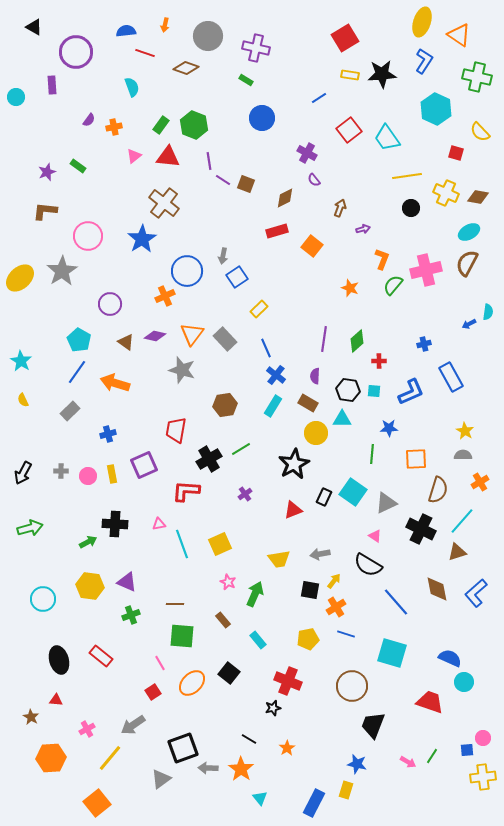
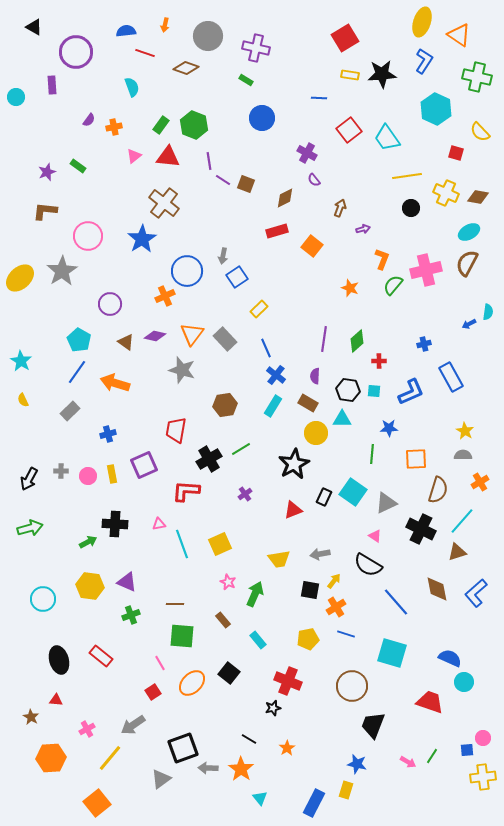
blue line at (319, 98): rotated 35 degrees clockwise
black arrow at (23, 473): moved 6 px right, 6 px down
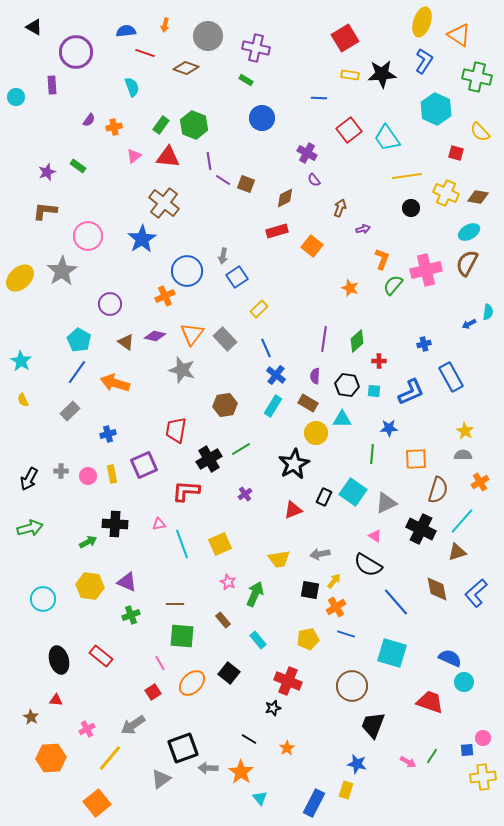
black hexagon at (348, 390): moved 1 px left, 5 px up
orange star at (241, 769): moved 3 px down
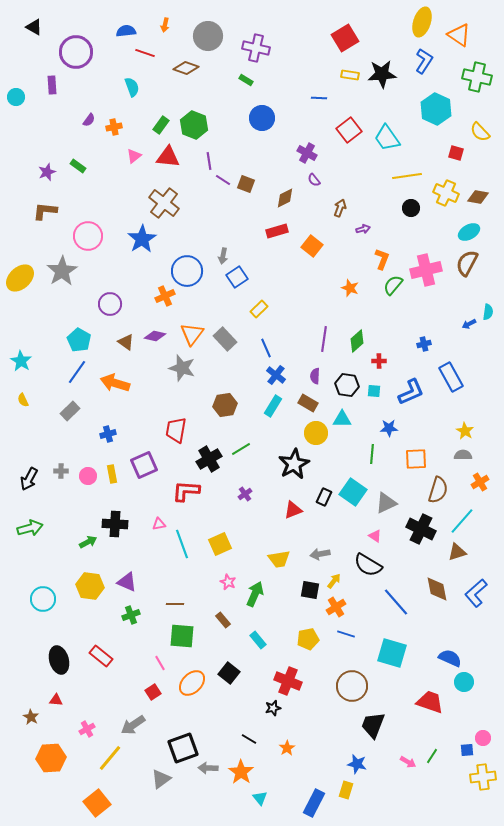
gray star at (182, 370): moved 2 px up
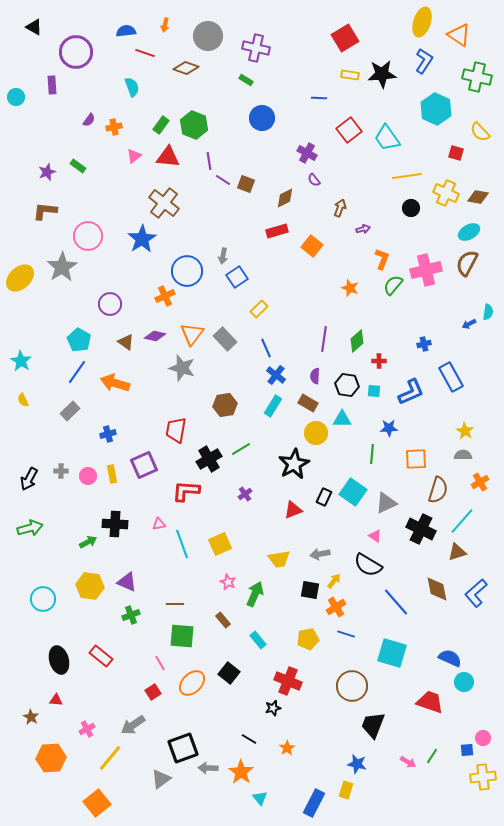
gray star at (62, 271): moved 4 px up
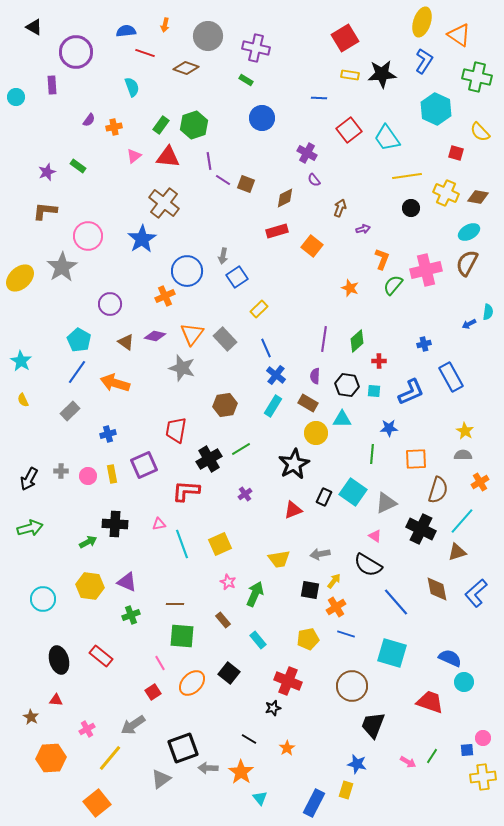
green hexagon at (194, 125): rotated 20 degrees clockwise
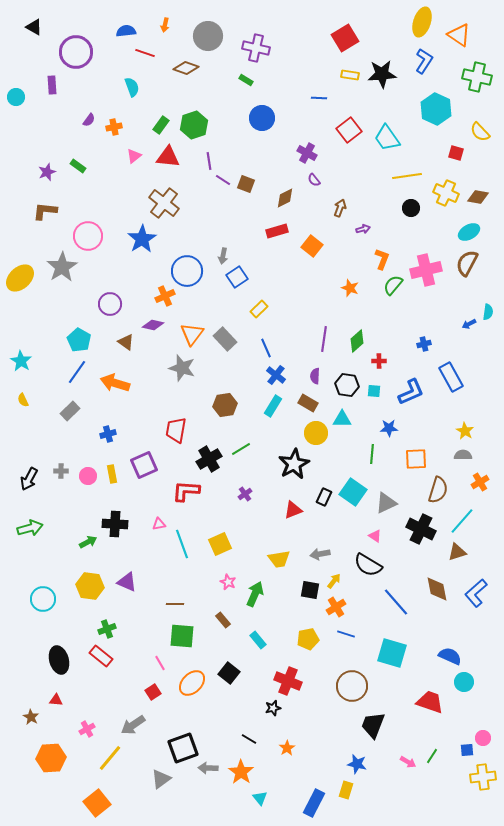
purple diamond at (155, 336): moved 2 px left, 11 px up
green cross at (131, 615): moved 24 px left, 14 px down
blue semicircle at (450, 658): moved 2 px up
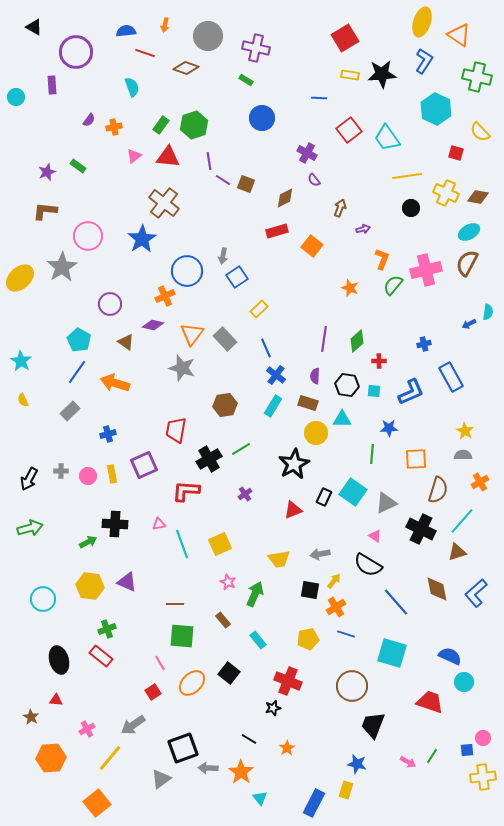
brown rectangle at (308, 403): rotated 12 degrees counterclockwise
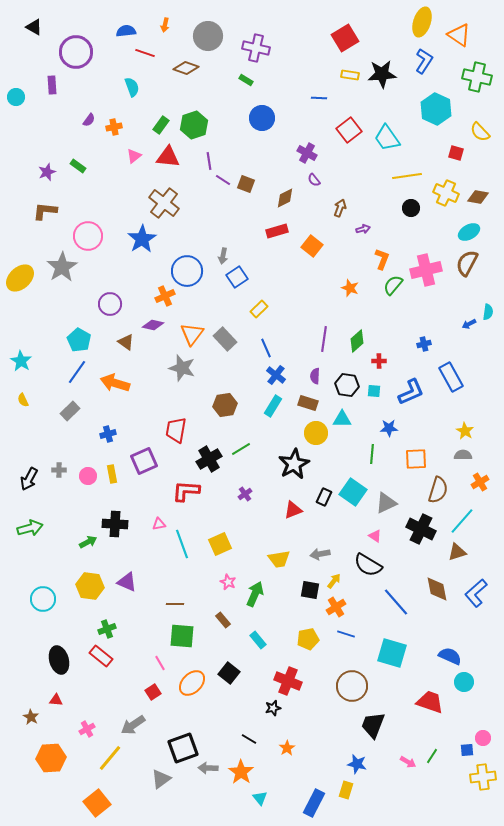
purple square at (144, 465): moved 4 px up
gray cross at (61, 471): moved 2 px left, 1 px up
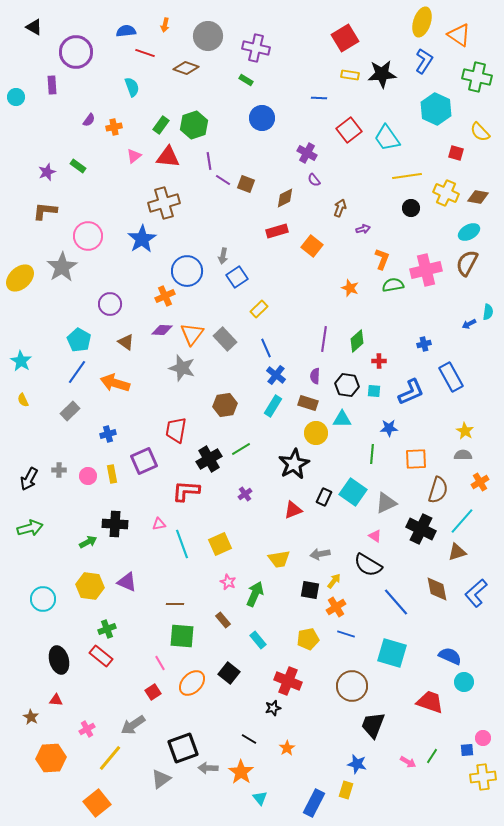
brown cross at (164, 203): rotated 36 degrees clockwise
green semicircle at (393, 285): rotated 40 degrees clockwise
purple diamond at (153, 325): moved 9 px right, 5 px down; rotated 10 degrees counterclockwise
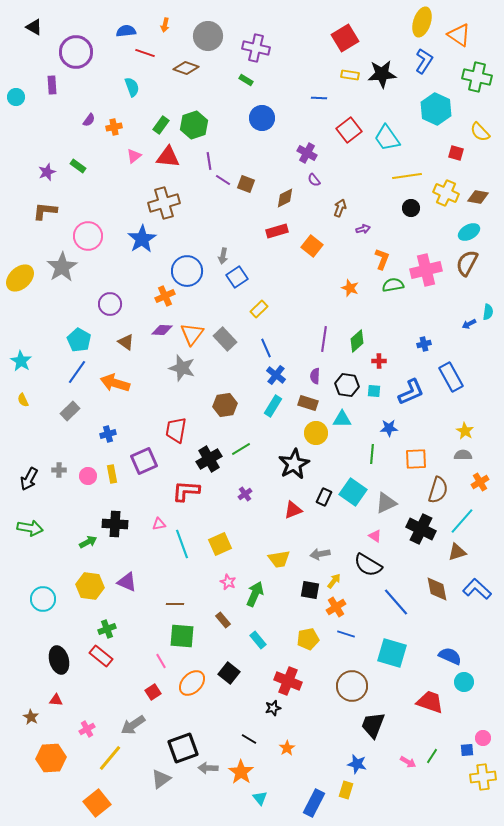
green arrow at (30, 528): rotated 25 degrees clockwise
blue L-shape at (476, 593): moved 1 px right, 4 px up; rotated 84 degrees clockwise
pink line at (160, 663): moved 1 px right, 2 px up
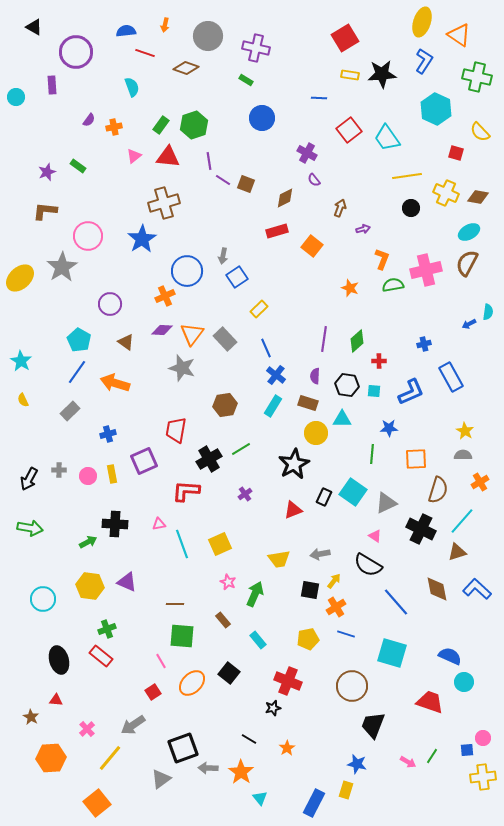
pink cross at (87, 729): rotated 14 degrees counterclockwise
